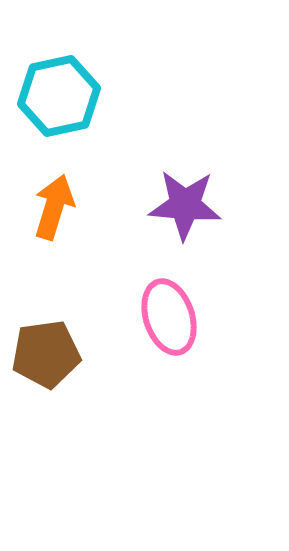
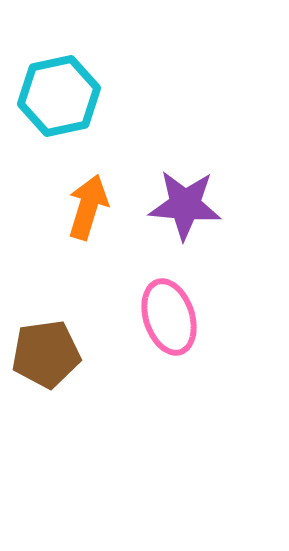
orange arrow: moved 34 px right
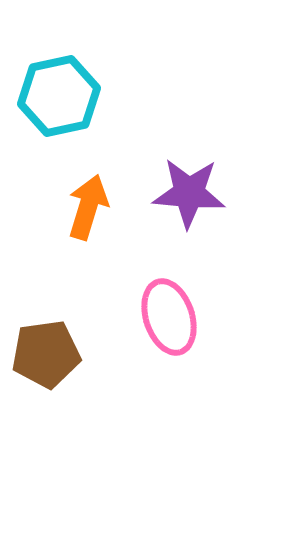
purple star: moved 4 px right, 12 px up
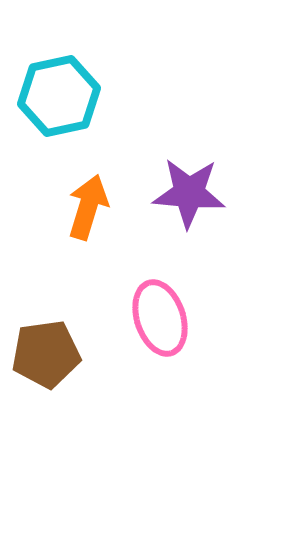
pink ellipse: moved 9 px left, 1 px down
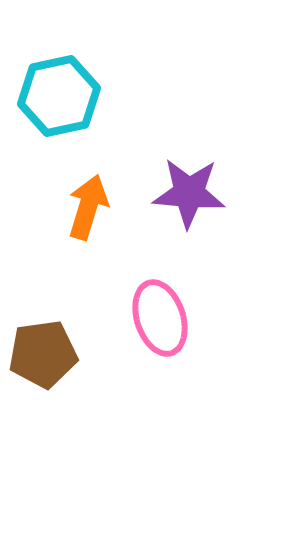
brown pentagon: moved 3 px left
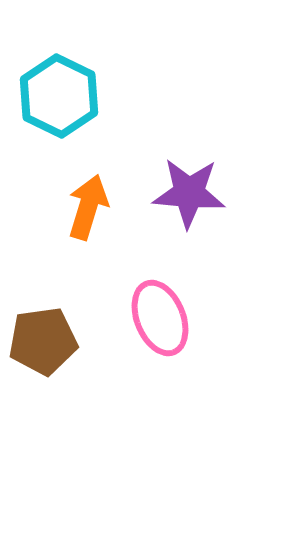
cyan hexagon: rotated 22 degrees counterclockwise
pink ellipse: rotated 4 degrees counterclockwise
brown pentagon: moved 13 px up
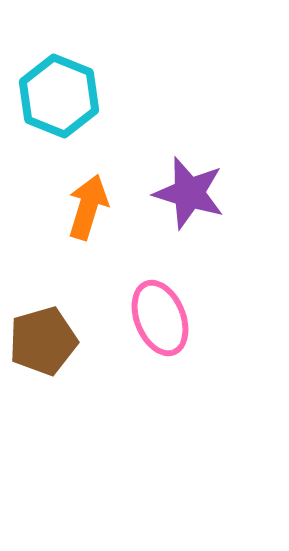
cyan hexagon: rotated 4 degrees counterclockwise
purple star: rotated 12 degrees clockwise
brown pentagon: rotated 8 degrees counterclockwise
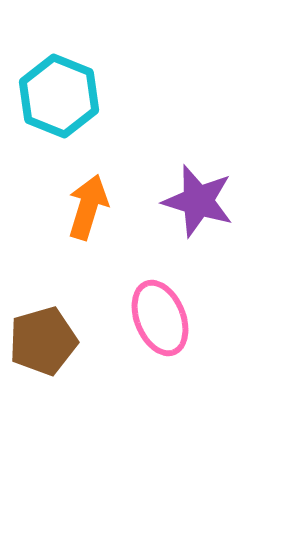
purple star: moved 9 px right, 8 px down
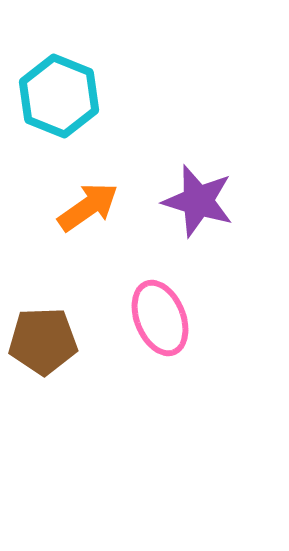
orange arrow: rotated 38 degrees clockwise
brown pentagon: rotated 14 degrees clockwise
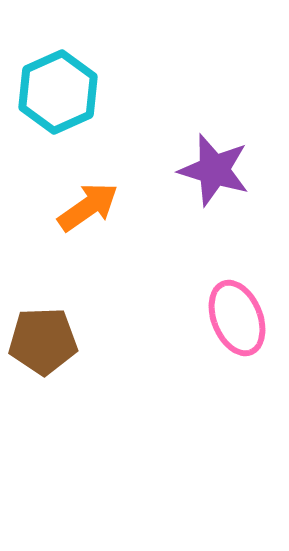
cyan hexagon: moved 1 px left, 4 px up; rotated 14 degrees clockwise
purple star: moved 16 px right, 31 px up
pink ellipse: moved 77 px right
